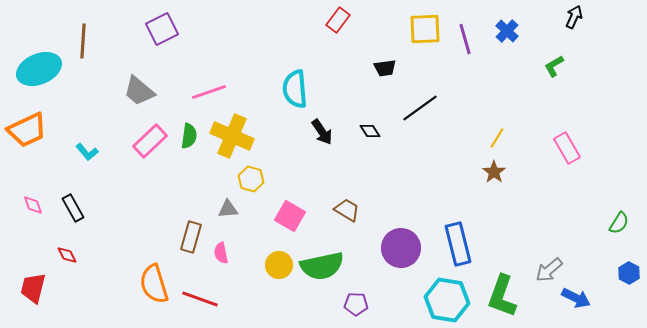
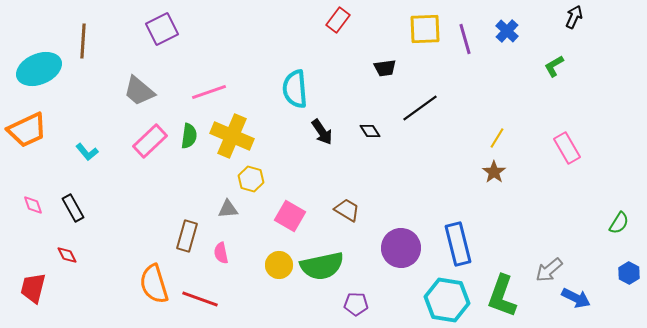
brown rectangle at (191, 237): moved 4 px left, 1 px up
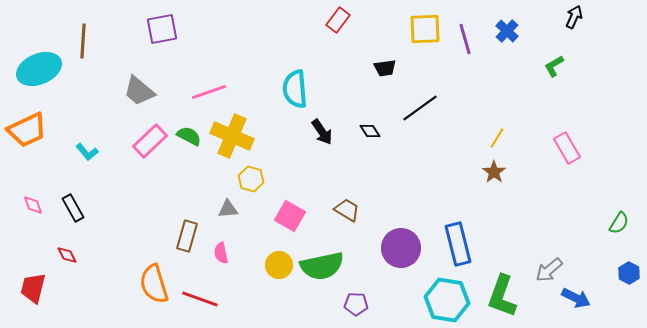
purple square at (162, 29): rotated 16 degrees clockwise
green semicircle at (189, 136): rotated 70 degrees counterclockwise
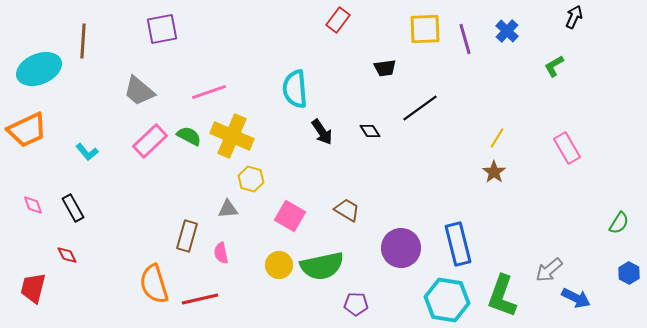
red line at (200, 299): rotated 33 degrees counterclockwise
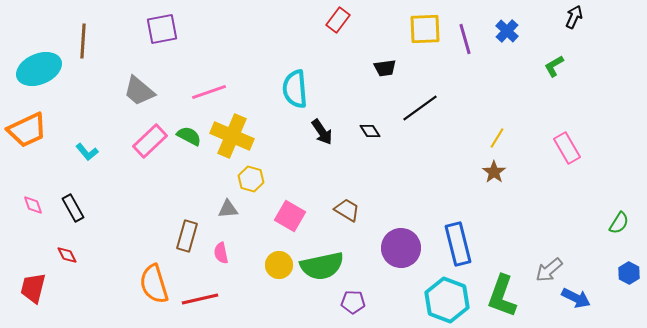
cyan hexagon at (447, 300): rotated 12 degrees clockwise
purple pentagon at (356, 304): moved 3 px left, 2 px up
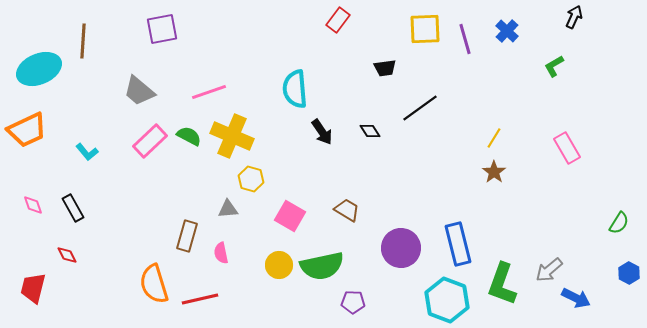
yellow line at (497, 138): moved 3 px left
green L-shape at (502, 296): moved 12 px up
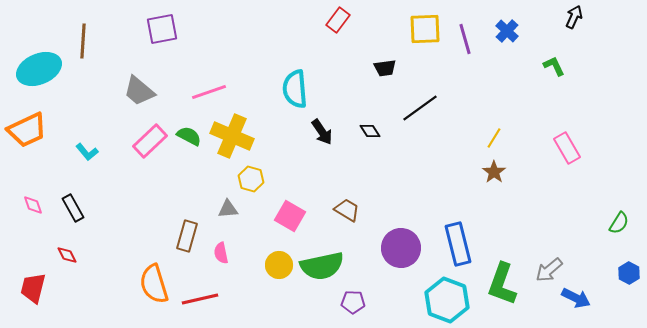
green L-shape at (554, 66): rotated 95 degrees clockwise
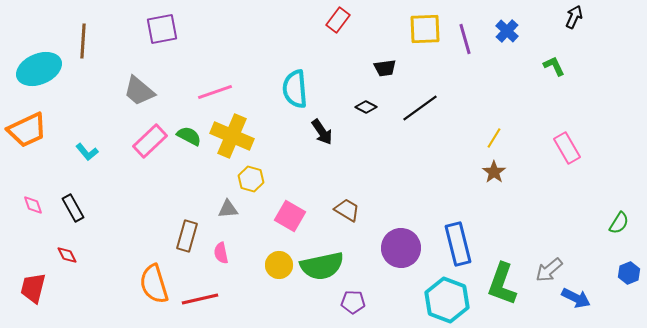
pink line at (209, 92): moved 6 px right
black diamond at (370, 131): moved 4 px left, 24 px up; rotated 30 degrees counterclockwise
blue hexagon at (629, 273): rotated 10 degrees clockwise
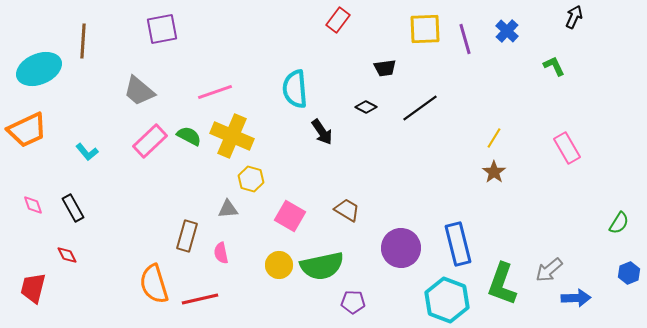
blue arrow at (576, 298): rotated 28 degrees counterclockwise
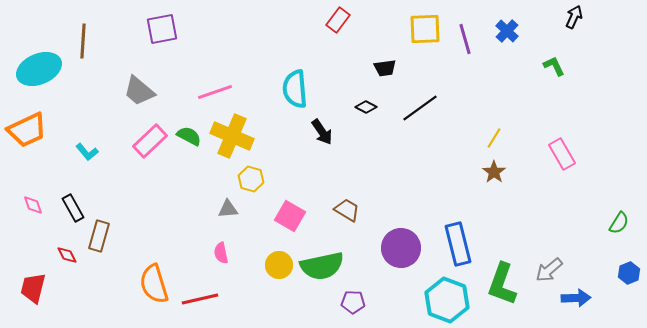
pink rectangle at (567, 148): moved 5 px left, 6 px down
brown rectangle at (187, 236): moved 88 px left
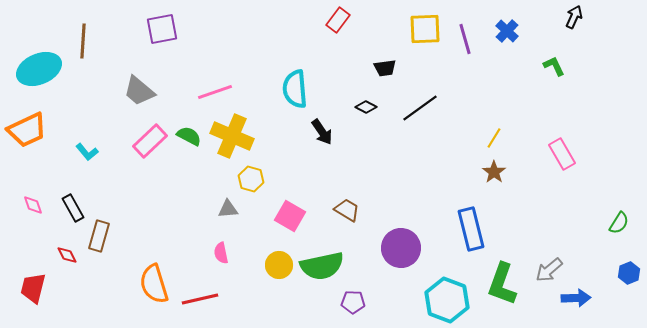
blue rectangle at (458, 244): moved 13 px right, 15 px up
